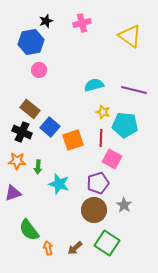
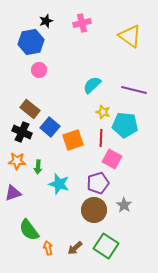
cyan semicircle: moved 2 px left; rotated 30 degrees counterclockwise
green square: moved 1 px left, 3 px down
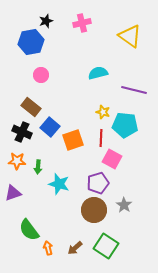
pink circle: moved 2 px right, 5 px down
cyan semicircle: moved 6 px right, 12 px up; rotated 30 degrees clockwise
brown rectangle: moved 1 px right, 2 px up
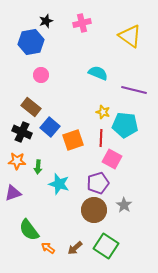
cyan semicircle: rotated 36 degrees clockwise
orange arrow: rotated 40 degrees counterclockwise
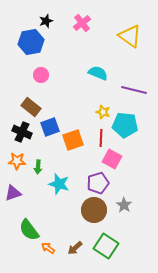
pink cross: rotated 24 degrees counterclockwise
blue square: rotated 30 degrees clockwise
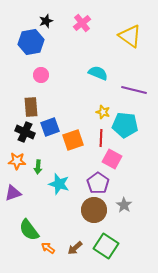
brown rectangle: rotated 48 degrees clockwise
black cross: moved 3 px right
purple pentagon: rotated 20 degrees counterclockwise
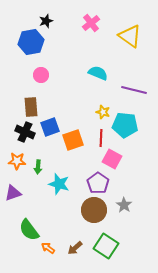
pink cross: moved 9 px right
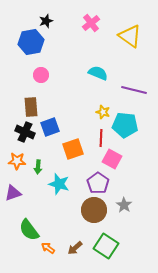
orange square: moved 9 px down
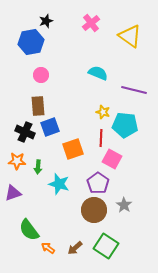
brown rectangle: moved 7 px right, 1 px up
